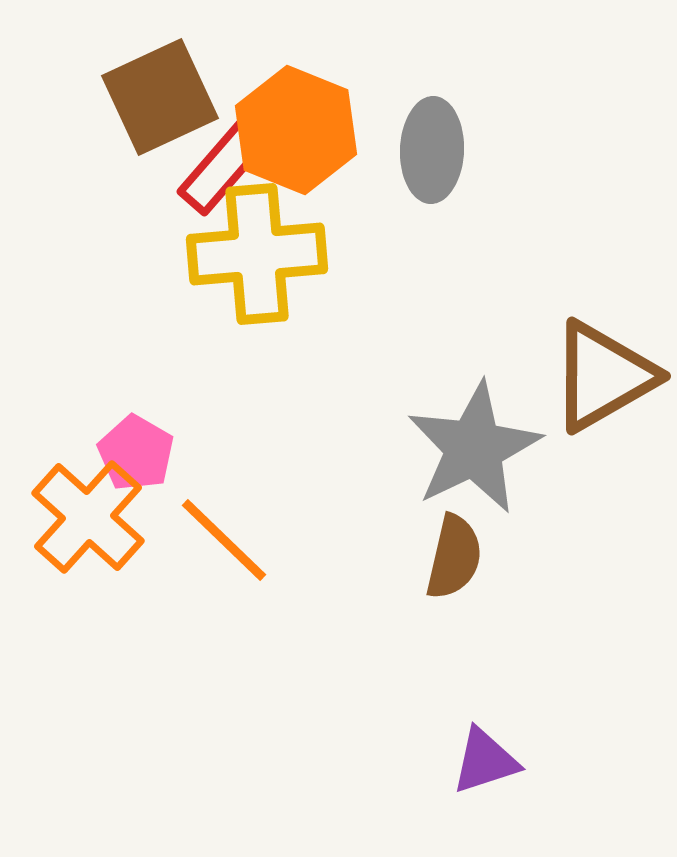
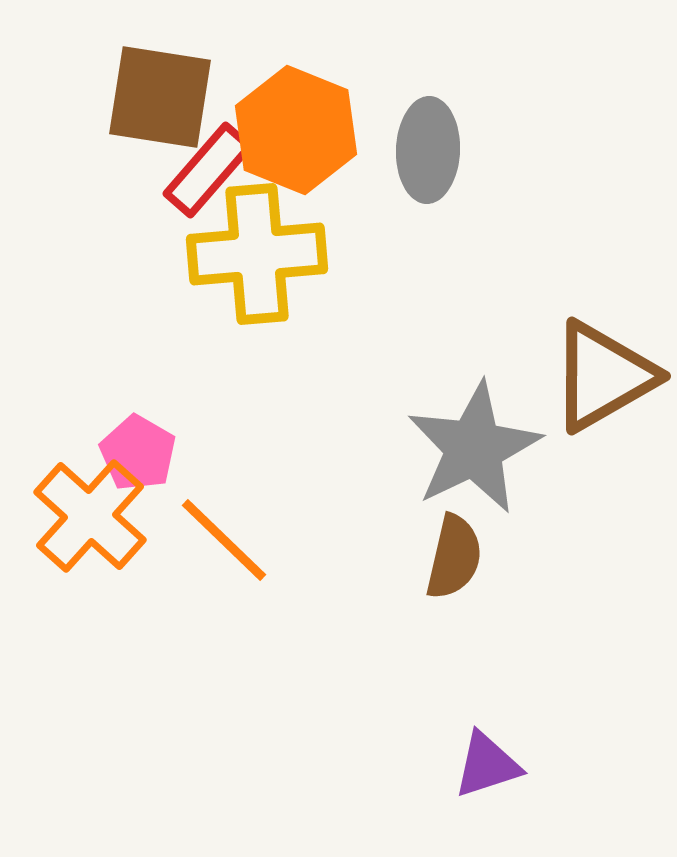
brown square: rotated 34 degrees clockwise
gray ellipse: moved 4 px left
red rectangle: moved 14 px left, 2 px down
pink pentagon: moved 2 px right
orange cross: moved 2 px right, 1 px up
purple triangle: moved 2 px right, 4 px down
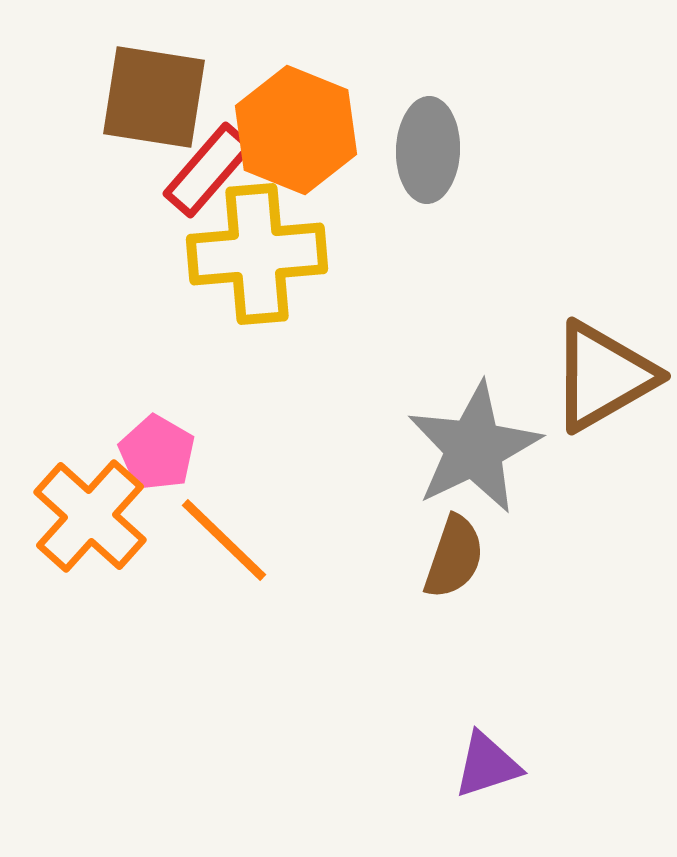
brown square: moved 6 px left
pink pentagon: moved 19 px right
brown semicircle: rotated 6 degrees clockwise
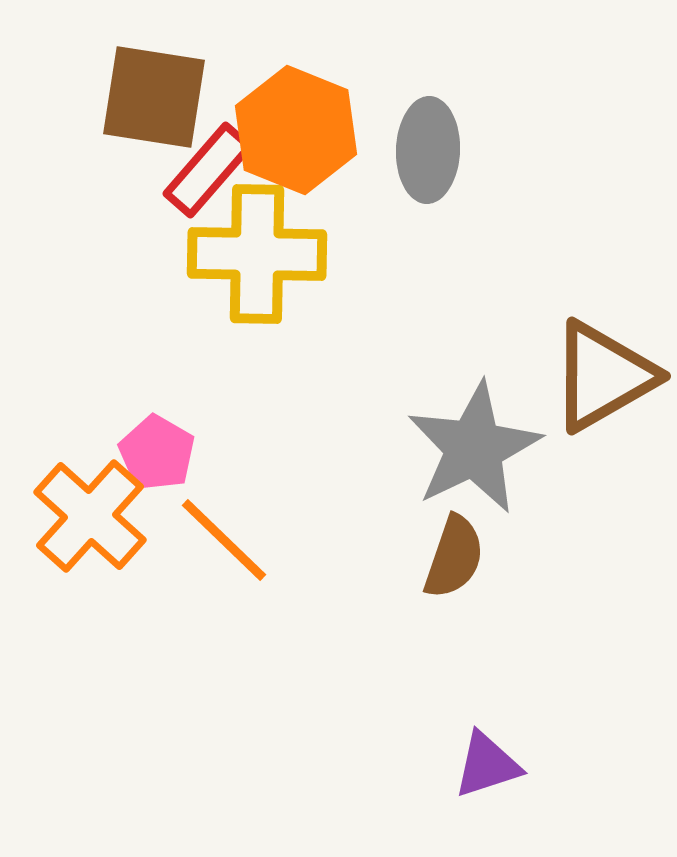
yellow cross: rotated 6 degrees clockwise
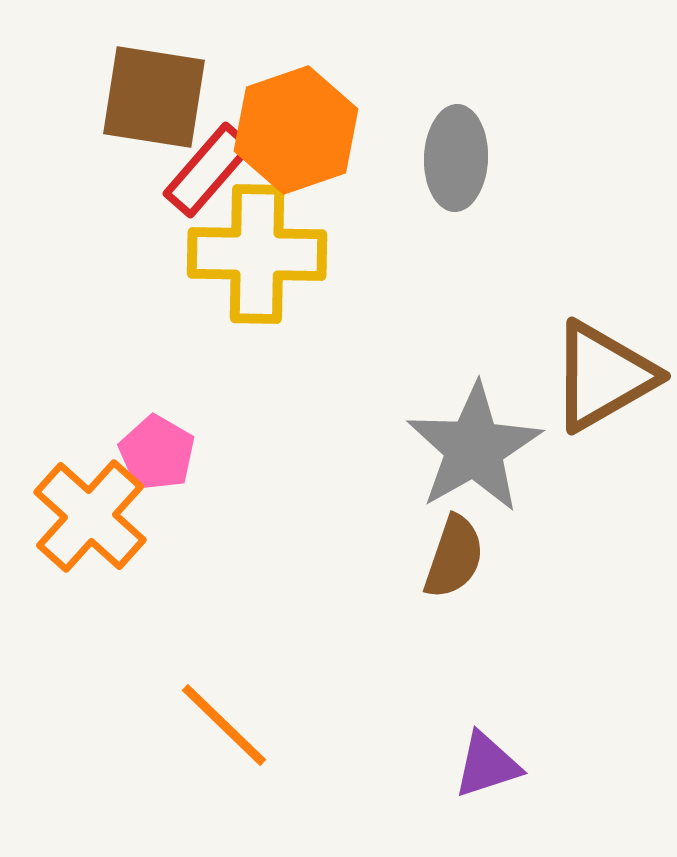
orange hexagon: rotated 19 degrees clockwise
gray ellipse: moved 28 px right, 8 px down
gray star: rotated 4 degrees counterclockwise
orange line: moved 185 px down
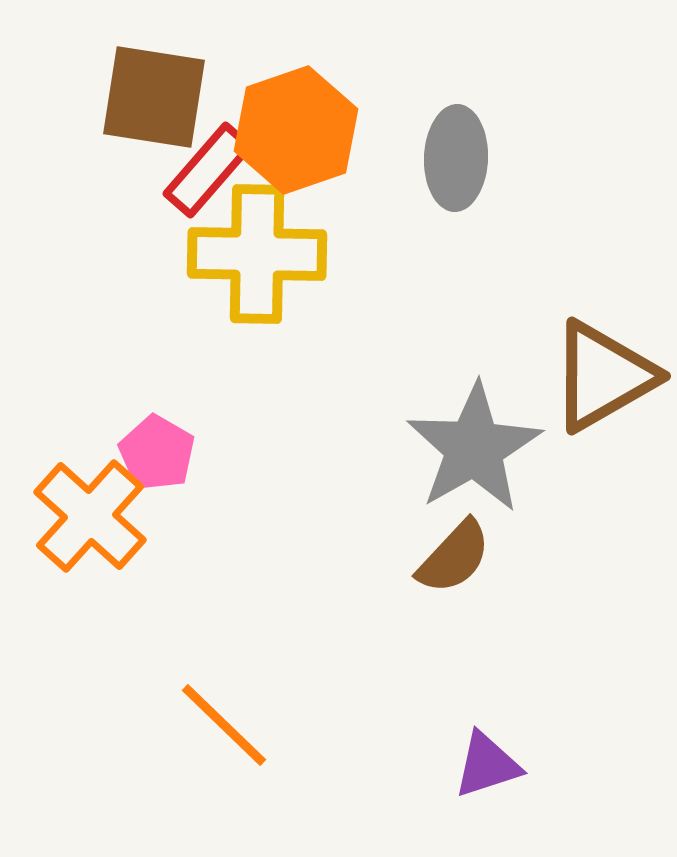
brown semicircle: rotated 24 degrees clockwise
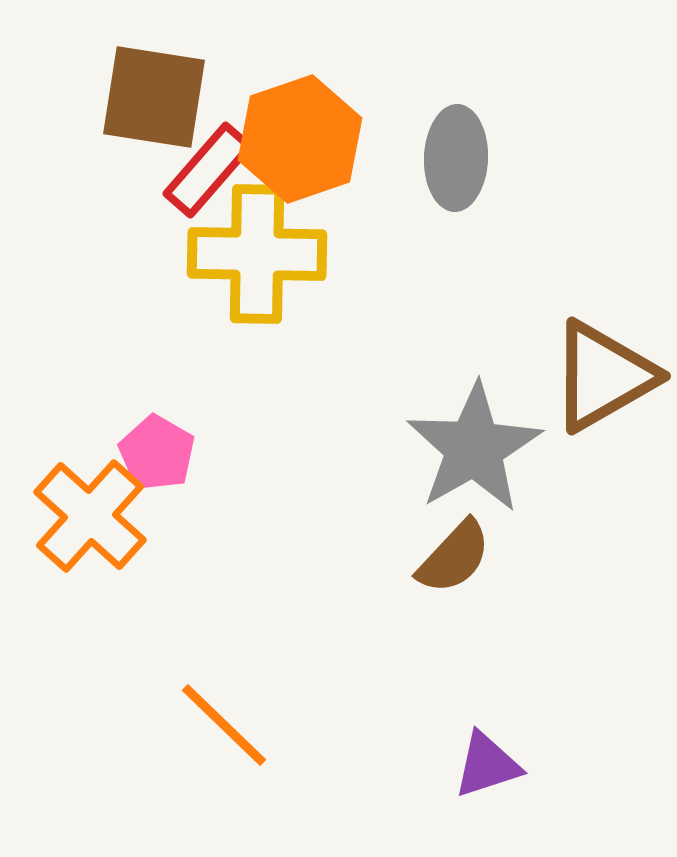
orange hexagon: moved 4 px right, 9 px down
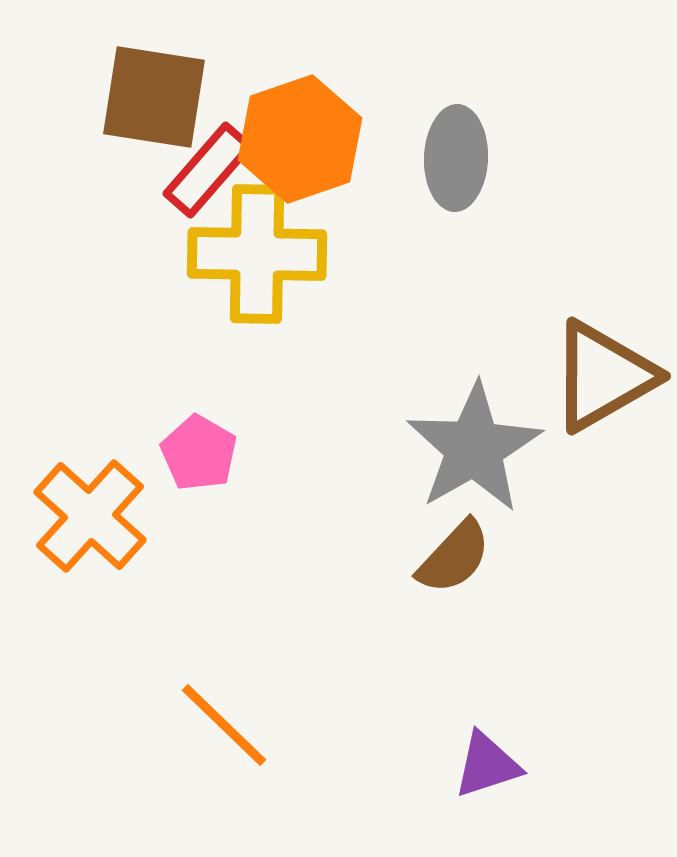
pink pentagon: moved 42 px right
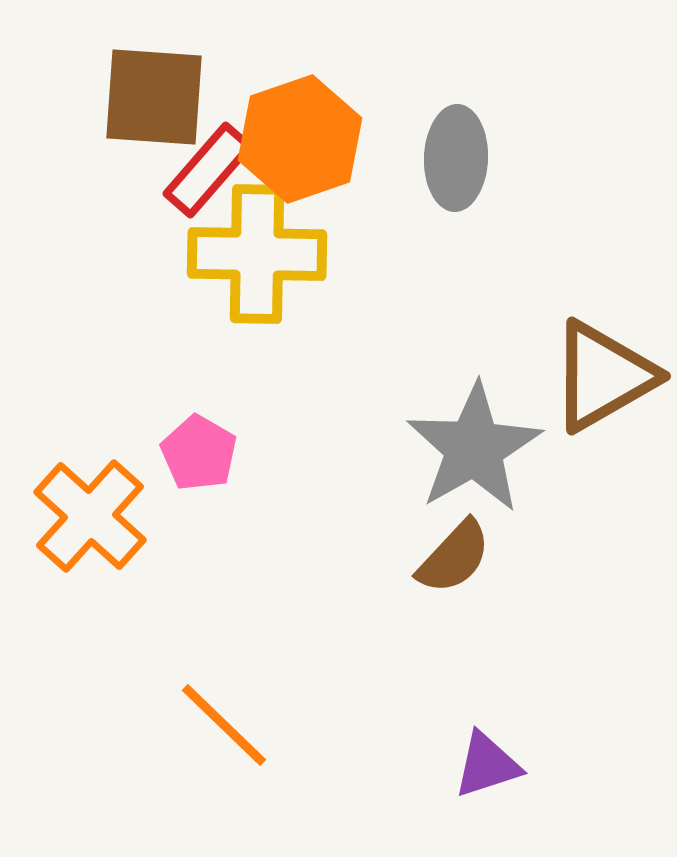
brown square: rotated 5 degrees counterclockwise
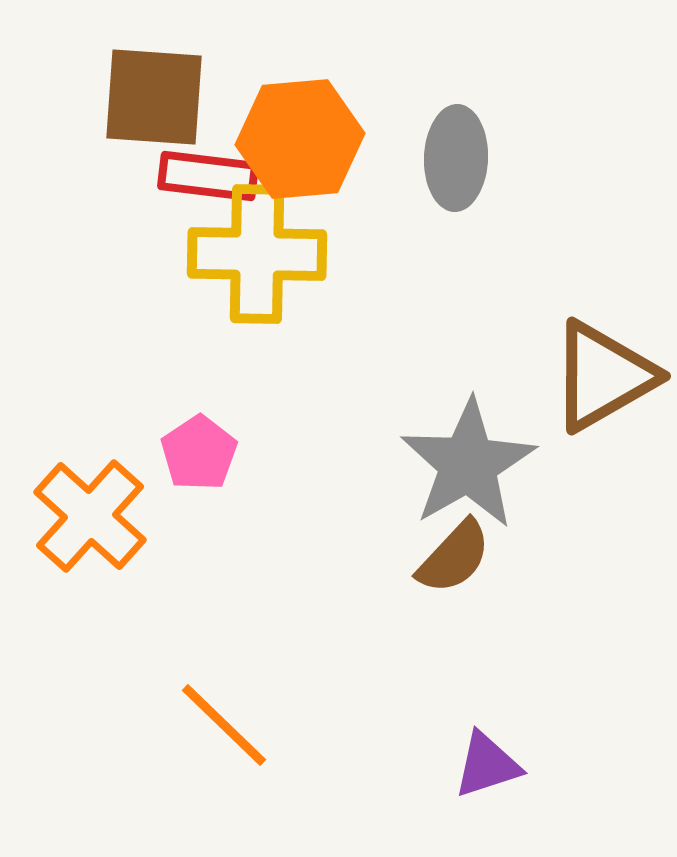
orange hexagon: rotated 14 degrees clockwise
red rectangle: moved 6 px down; rotated 56 degrees clockwise
gray star: moved 6 px left, 16 px down
pink pentagon: rotated 8 degrees clockwise
